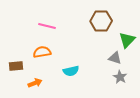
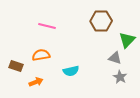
orange semicircle: moved 1 px left, 3 px down
brown rectangle: rotated 24 degrees clockwise
orange arrow: moved 1 px right, 1 px up
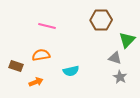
brown hexagon: moved 1 px up
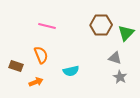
brown hexagon: moved 5 px down
green triangle: moved 1 px left, 7 px up
orange semicircle: rotated 78 degrees clockwise
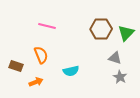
brown hexagon: moved 4 px down
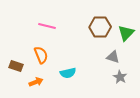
brown hexagon: moved 1 px left, 2 px up
gray triangle: moved 2 px left, 1 px up
cyan semicircle: moved 3 px left, 2 px down
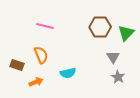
pink line: moved 2 px left
gray triangle: rotated 40 degrees clockwise
brown rectangle: moved 1 px right, 1 px up
gray star: moved 2 px left
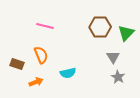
brown rectangle: moved 1 px up
